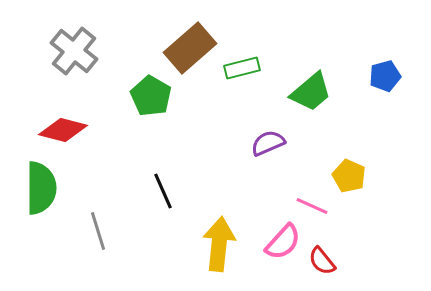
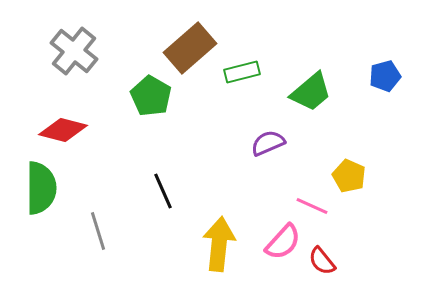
green rectangle: moved 4 px down
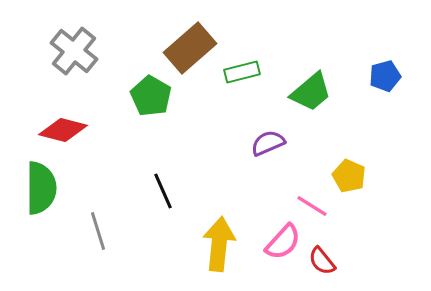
pink line: rotated 8 degrees clockwise
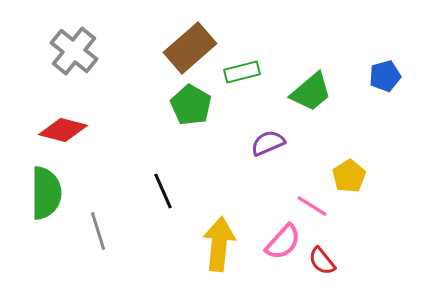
green pentagon: moved 40 px right, 9 px down
yellow pentagon: rotated 16 degrees clockwise
green semicircle: moved 5 px right, 5 px down
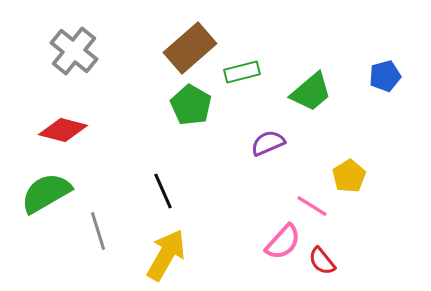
green semicircle: rotated 120 degrees counterclockwise
yellow arrow: moved 53 px left, 11 px down; rotated 24 degrees clockwise
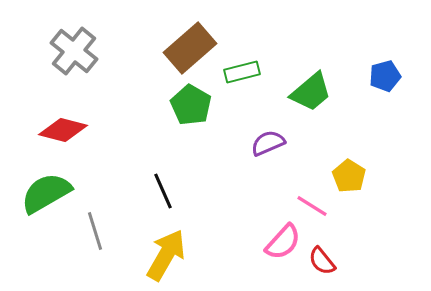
yellow pentagon: rotated 8 degrees counterclockwise
gray line: moved 3 px left
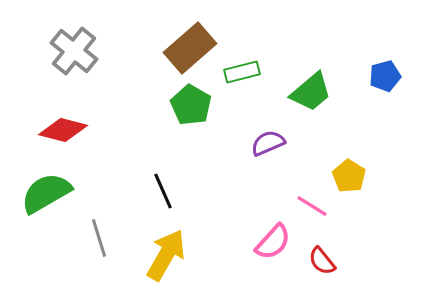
gray line: moved 4 px right, 7 px down
pink semicircle: moved 10 px left
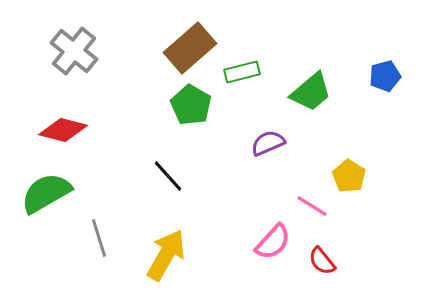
black line: moved 5 px right, 15 px up; rotated 18 degrees counterclockwise
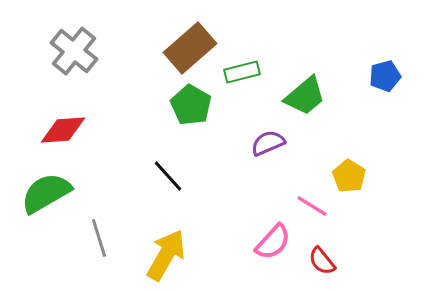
green trapezoid: moved 6 px left, 4 px down
red diamond: rotated 18 degrees counterclockwise
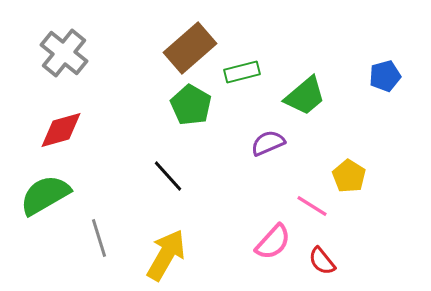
gray cross: moved 10 px left, 2 px down
red diamond: moved 2 px left; rotated 12 degrees counterclockwise
green semicircle: moved 1 px left, 2 px down
